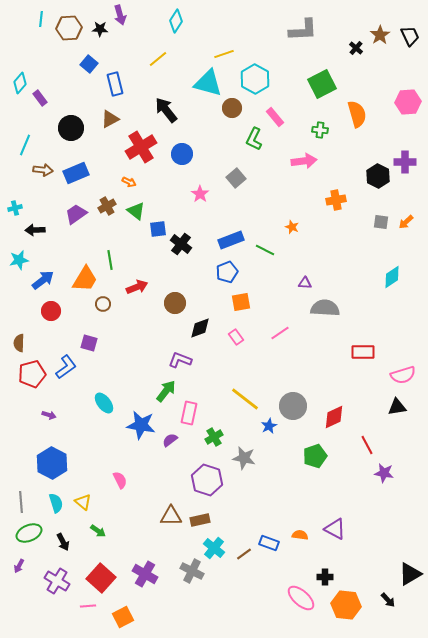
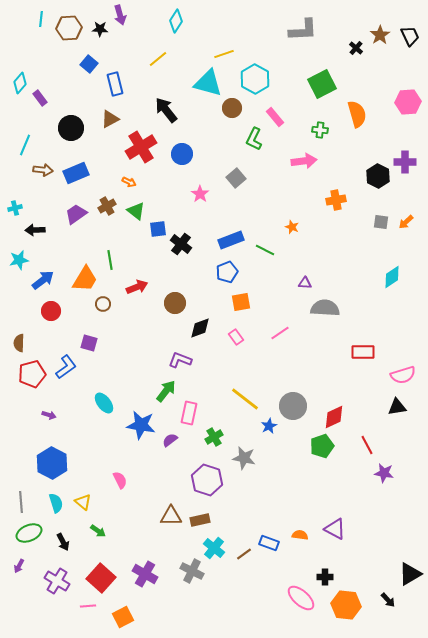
green pentagon at (315, 456): moved 7 px right, 10 px up
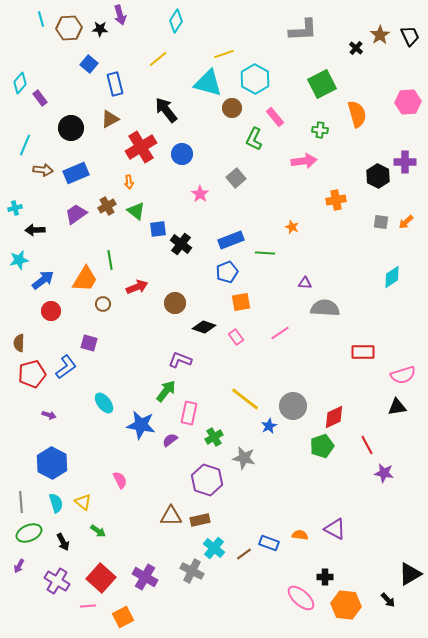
cyan line at (41, 19): rotated 21 degrees counterclockwise
orange arrow at (129, 182): rotated 56 degrees clockwise
green line at (265, 250): moved 3 px down; rotated 24 degrees counterclockwise
black diamond at (200, 328): moved 4 px right, 1 px up; rotated 40 degrees clockwise
purple cross at (145, 574): moved 3 px down
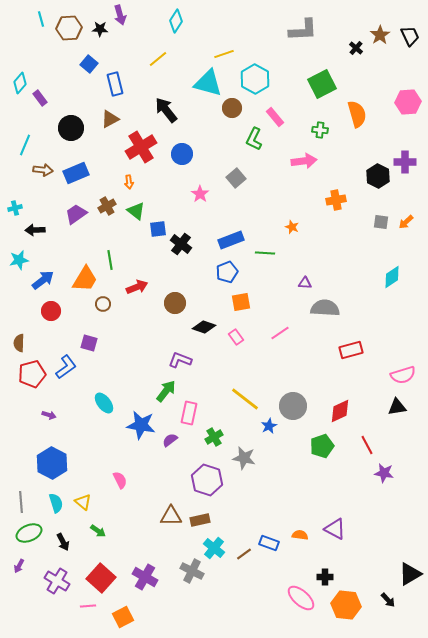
red rectangle at (363, 352): moved 12 px left, 2 px up; rotated 15 degrees counterclockwise
red diamond at (334, 417): moved 6 px right, 6 px up
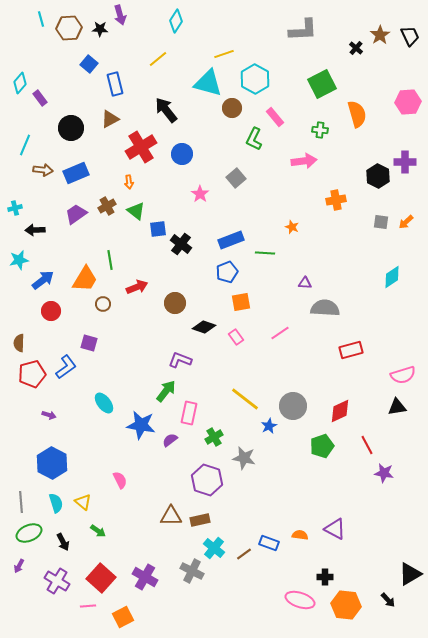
pink ellipse at (301, 598): moved 1 px left, 2 px down; rotated 24 degrees counterclockwise
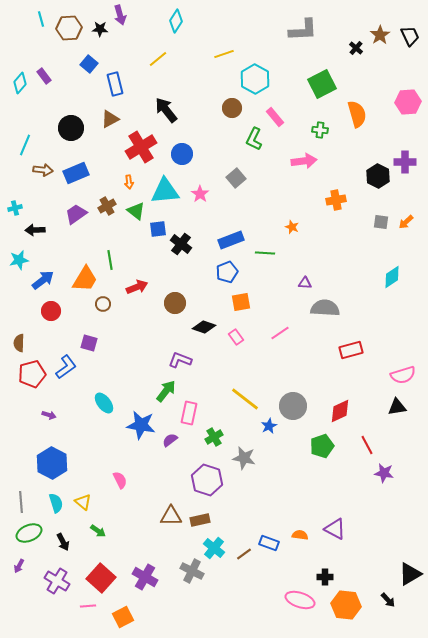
cyan triangle at (208, 83): moved 43 px left, 108 px down; rotated 20 degrees counterclockwise
purple rectangle at (40, 98): moved 4 px right, 22 px up
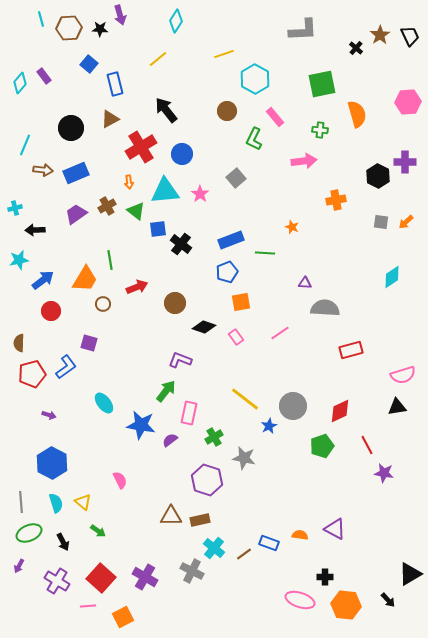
green square at (322, 84): rotated 16 degrees clockwise
brown circle at (232, 108): moved 5 px left, 3 px down
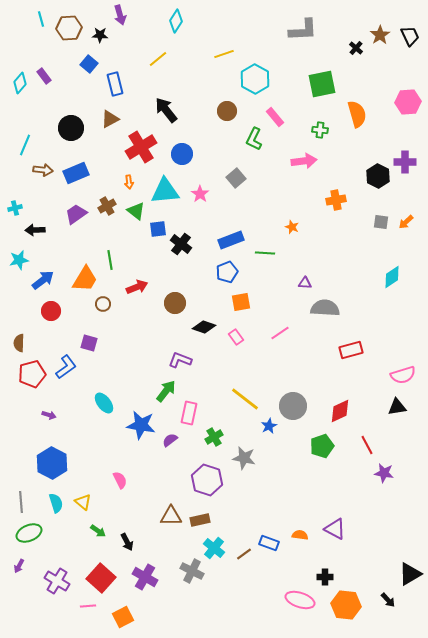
black star at (100, 29): moved 6 px down
black arrow at (63, 542): moved 64 px right
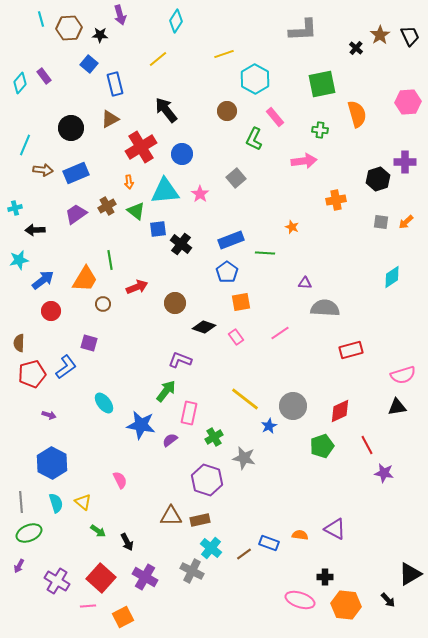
black hexagon at (378, 176): moved 3 px down; rotated 15 degrees clockwise
blue pentagon at (227, 272): rotated 15 degrees counterclockwise
cyan cross at (214, 548): moved 3 px left
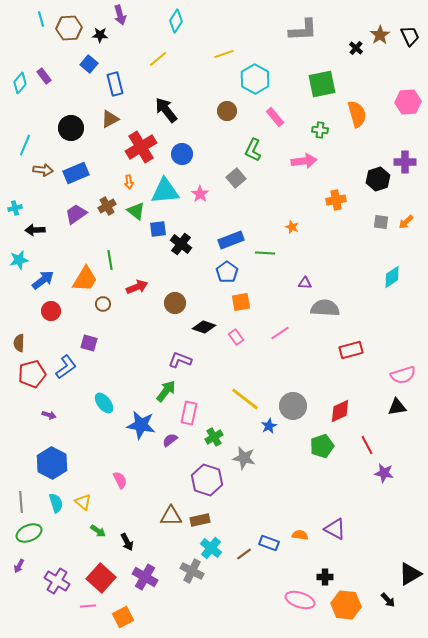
green L-shape at (254, 139): moved 1 px left, 11 px down
